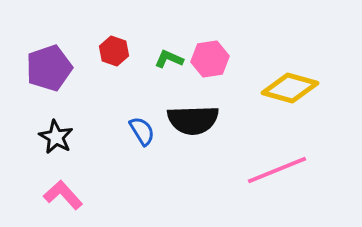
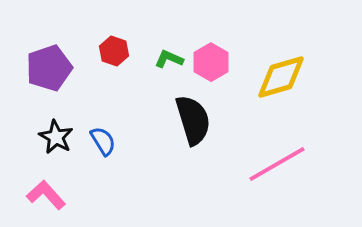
pink hexagon: moved 1 px right, 3 px down; rotated 21 degrees counterclockwise
yellow diamond: moved 9 px left, 11 px up; rotated 32 degrees counterclockwise
black semicircle: rotated 105 degrees counterclockwise
blue semicircle: moved 39 px left, 10 px down
pink line: moved 6 px up; rotated 8 degrees counterclockwise
pink L-shape: moved 17 px left
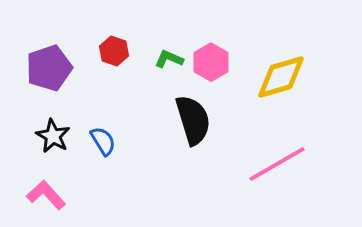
black star: moved 3 px left, 1 px up
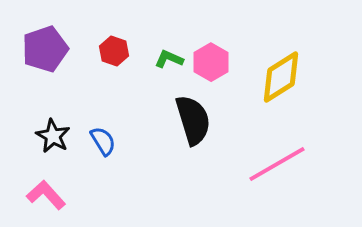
purple pentagon: moved 4 px left, 19 px up
yellow diamond: rotated 16 degrees counterclockwise
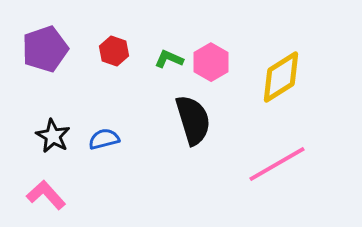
blue semicircle: moved 1 px right, 2 px up; rotated 72 degrees counterclockwise
